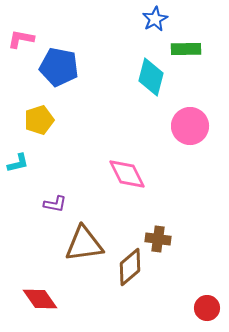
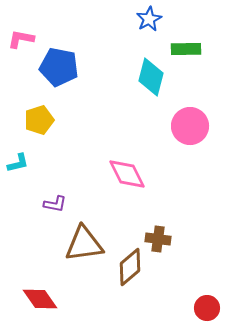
blue star: moved 6 px left
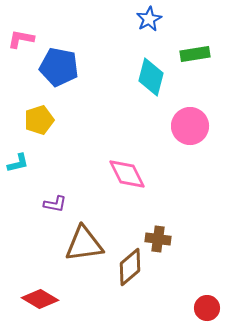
green rectangle: moved 9 px right, 5 px down; rotated 8 degrees counterclockwise
red diamond: rotated 24 degrees counterclockwise
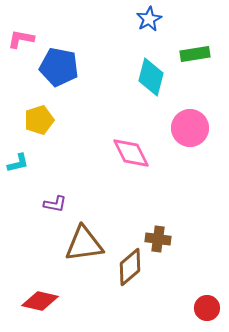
pink circle: moved 2 px down
pink diamond: moved 4 px right, 21 px up
red diamond: moved 2 px down; rotated 18 degrees counterclockwise
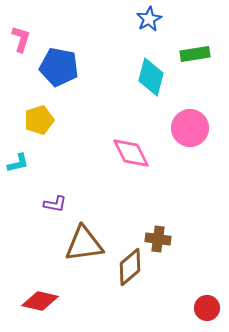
pink L-shape: rotated 96 degrees clockwise
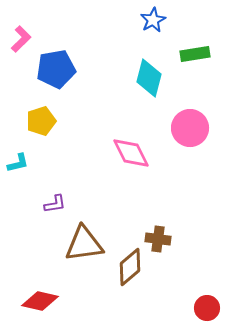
blue star: moved 4 px right, 1 px down
pink L-shape: rotated 28 degrees clockwise
blue pentagon: moved 3 px left, 2 px down; rotated 21 degrees counterclockwise
cyan diamond: moved 2 px left, 1 px down
yellow pentagon: moved 2 px right, 1 px down
purple L-shape: rotated 20 degrees counterclockwise
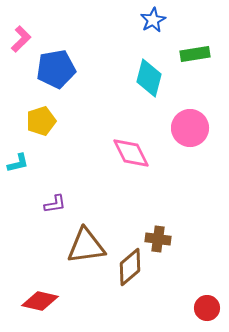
brown triangle: moved 2 px right, 2 px down
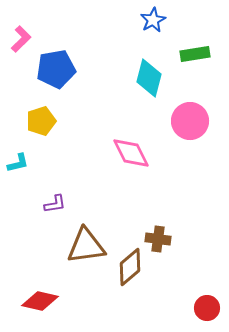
pink circle: moved 7 px up
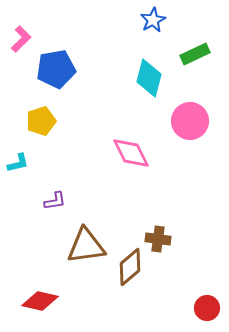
green rectangle: rotated 16 degrees counterclockwise
purple L-shape: moved 3 px up
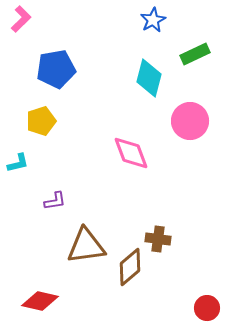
pink L-shape: moved 20 px up
pink diamond: rotated 6 degrees clockwise
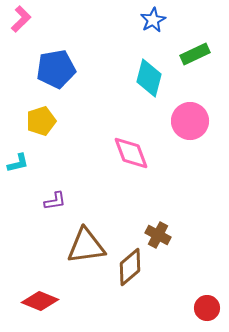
brown cross: moved 4 px up; rotated 20 degrees clockwise
red diamond: rotated 9 degrees clockwise
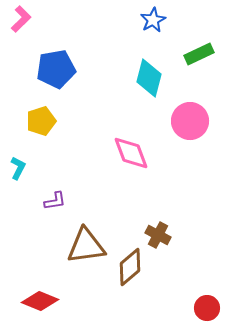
green rectangle: moved 4 px right
cyan L-shape: moved 5 px down; rotated 50 degrees counterclockwise
